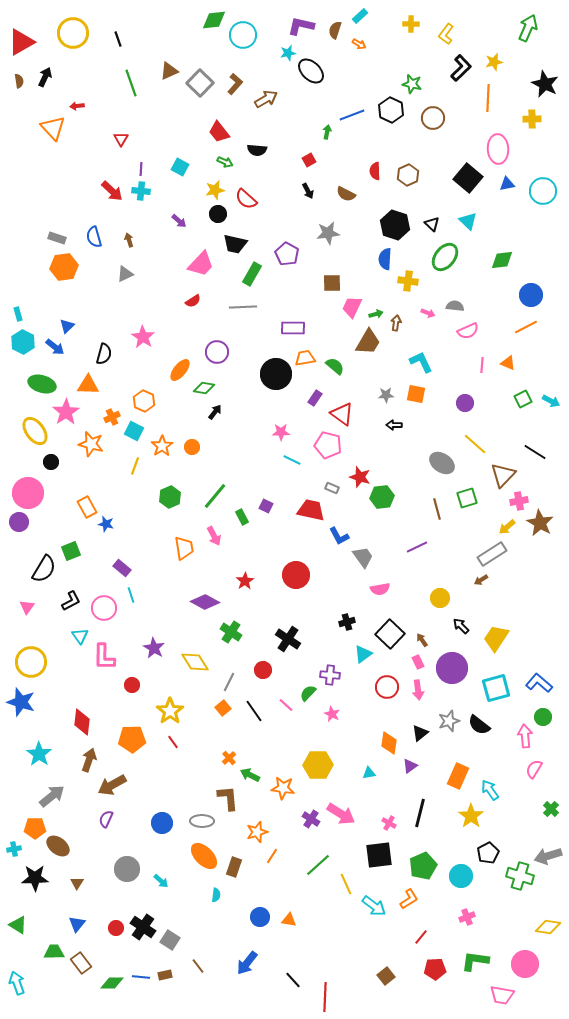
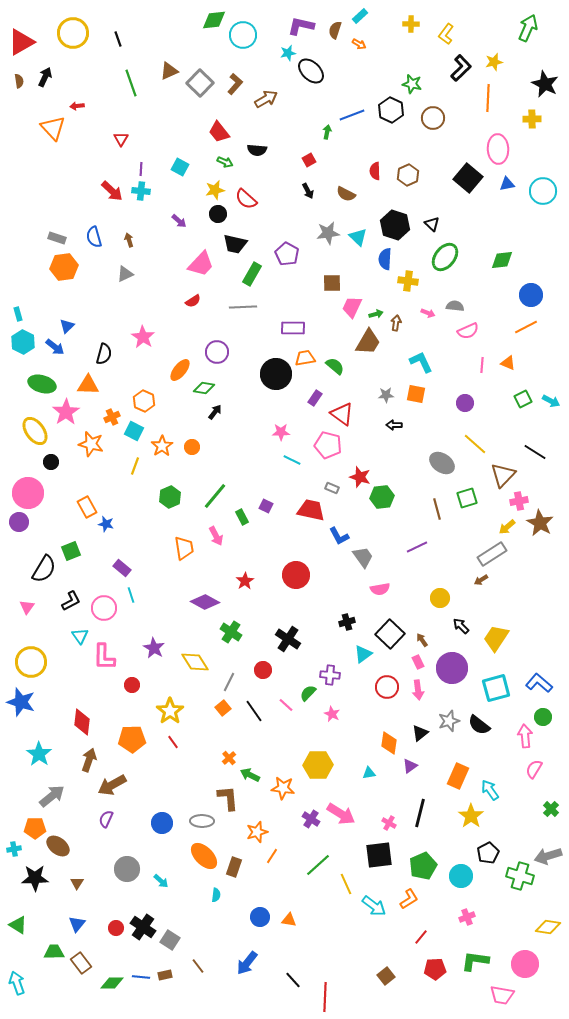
cyan triangle at (468, 221): moved 110 px left, 16 px down
pink arrow at (214, 536): moved 2 px right
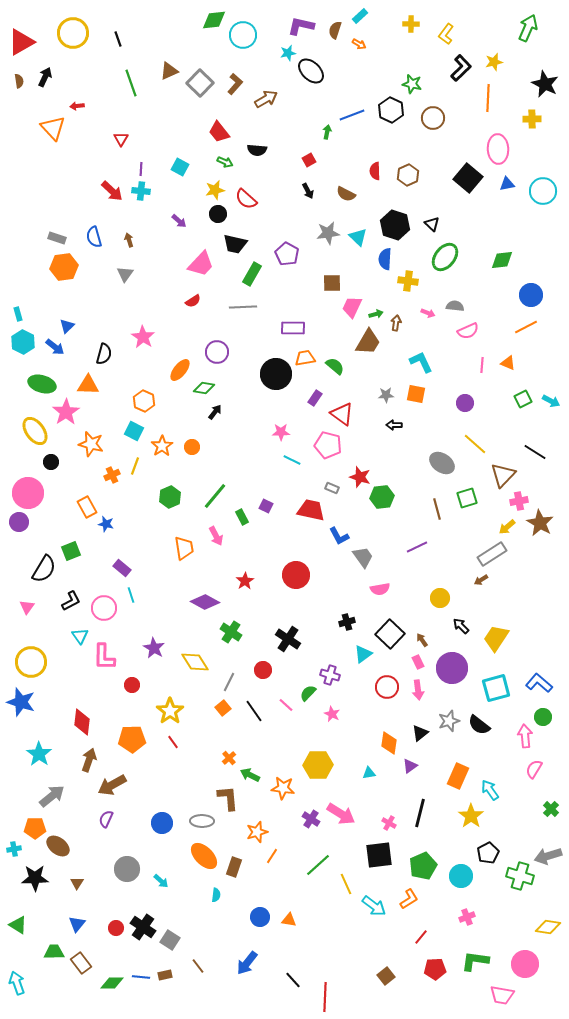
gray triangle at (125, 274): rotated 30 degrees counterclockwise
orange cross at (112, 417): moved 58 px down
purple cross at (330, 675): rotated 12 degrees clockwise
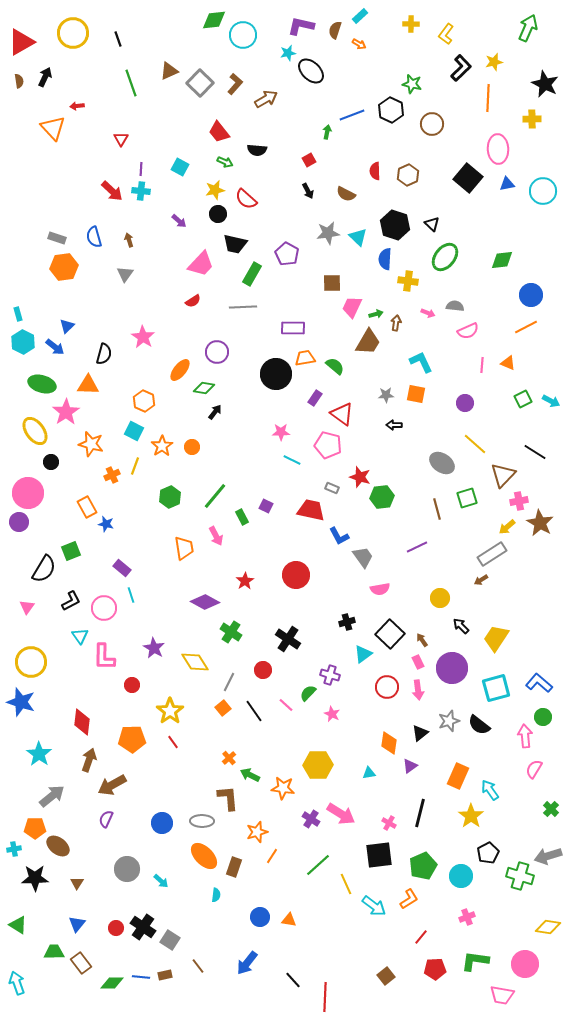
brown circle at (433, 118): moved 1 px left, 6 px down
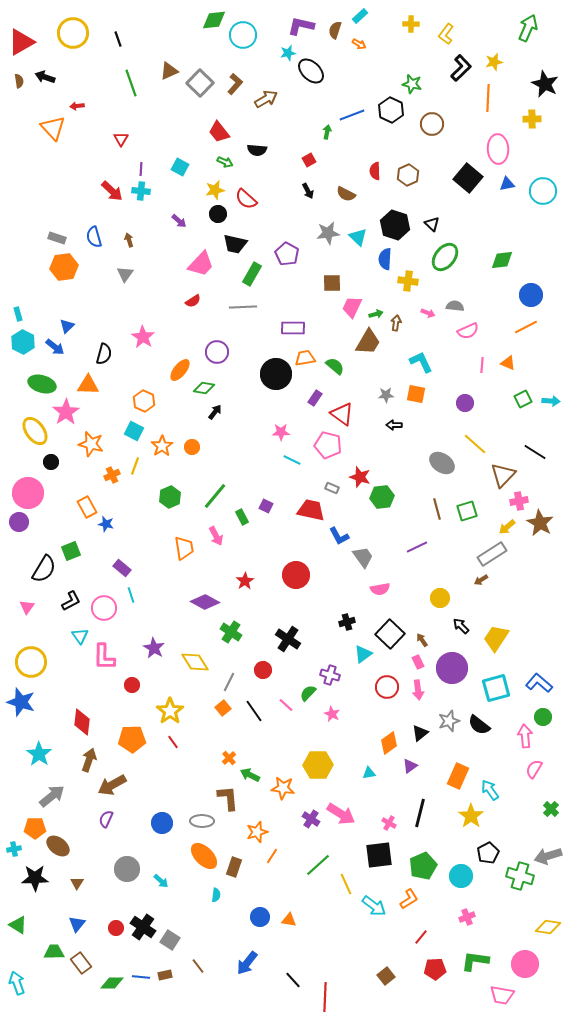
black arrow at (45, 77): rotated 96 degrees counterclockwise
cyan arrow at (551, 401): rotated 24 degrees counterclockwise
green square at (467, 498): moved 13 px down
orange diamond at (389, 743): rotated 45 degrees clockwise
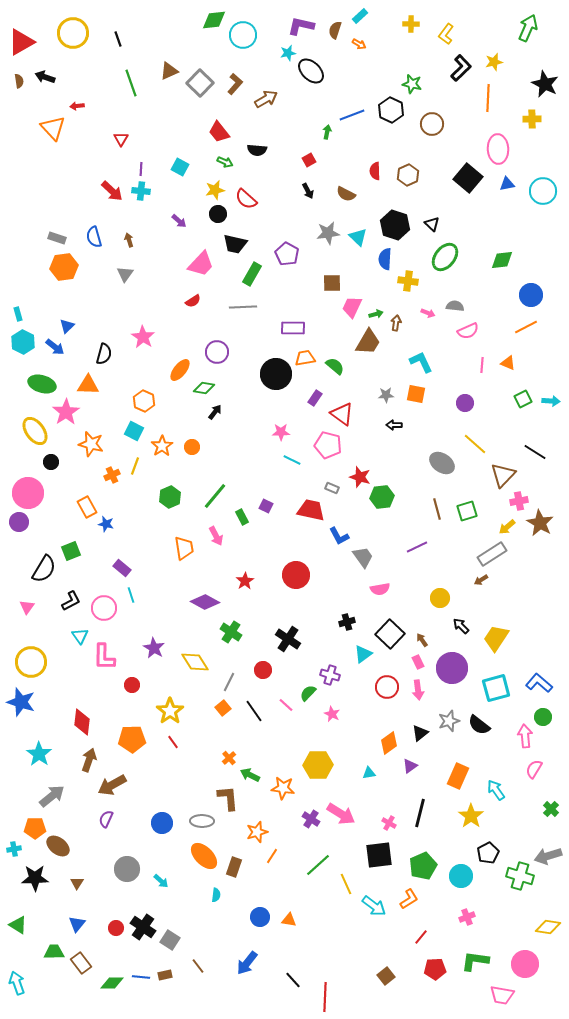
cyan arrow at (490, 790): moved 6 px right
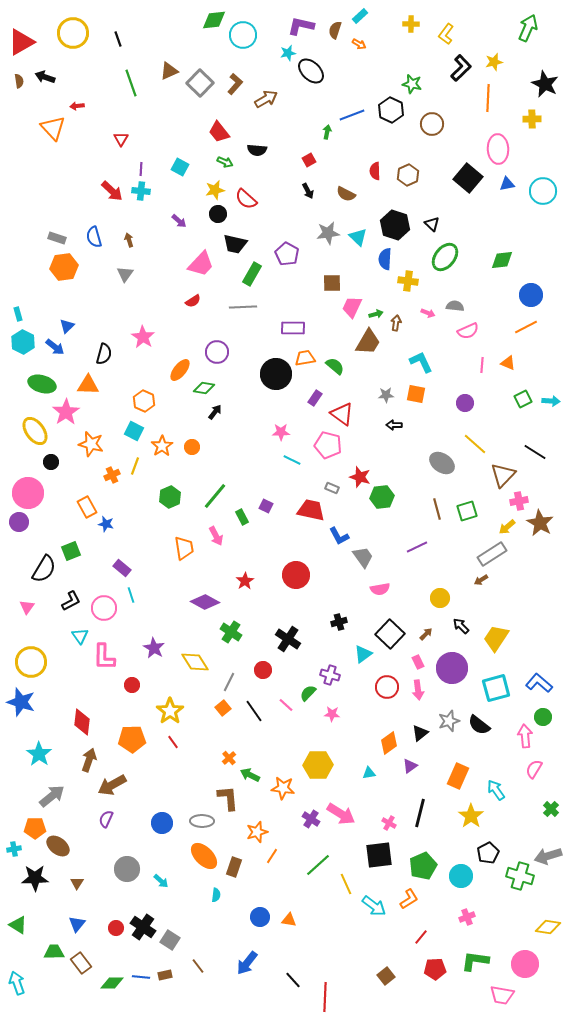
black cross at (347, 622): moved 8 px left
brown arrow at (422, 640): moved 4 px right, 6 px up; rotated 80 degrees clockwise
pink star at (332, 714): rotated 21 degrees counterclockwise
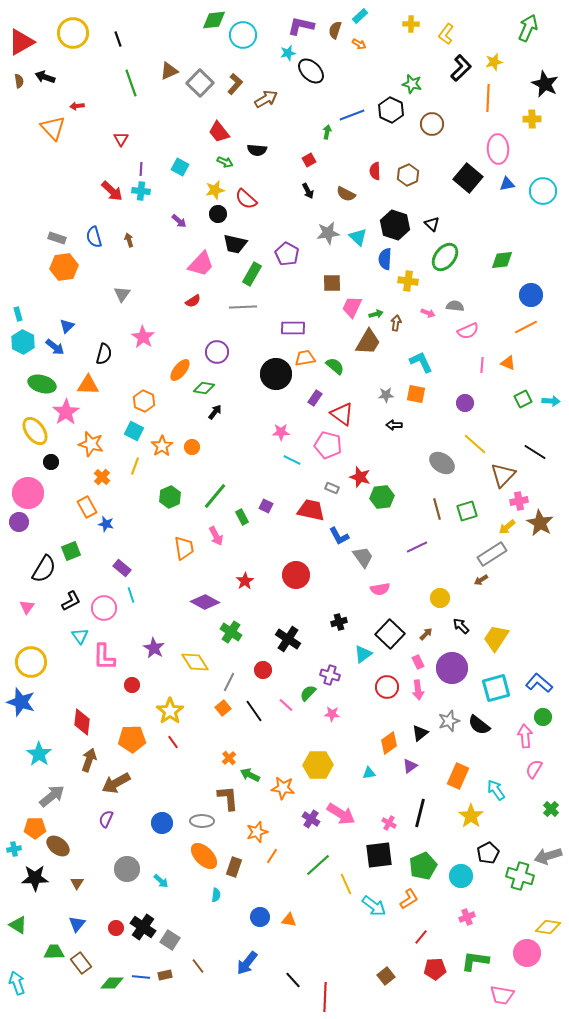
gray triangle at (125, 274): moved 3 px left, 20 px down
orange cross at (112, 475): moved 10 px left, 2 px down; rotated 21 degrees counterclockwise
brown arrow at (112, 785): moved 4 px right, 2 px up
pink circle at (525, 964): moved 2 px right, 11 px up
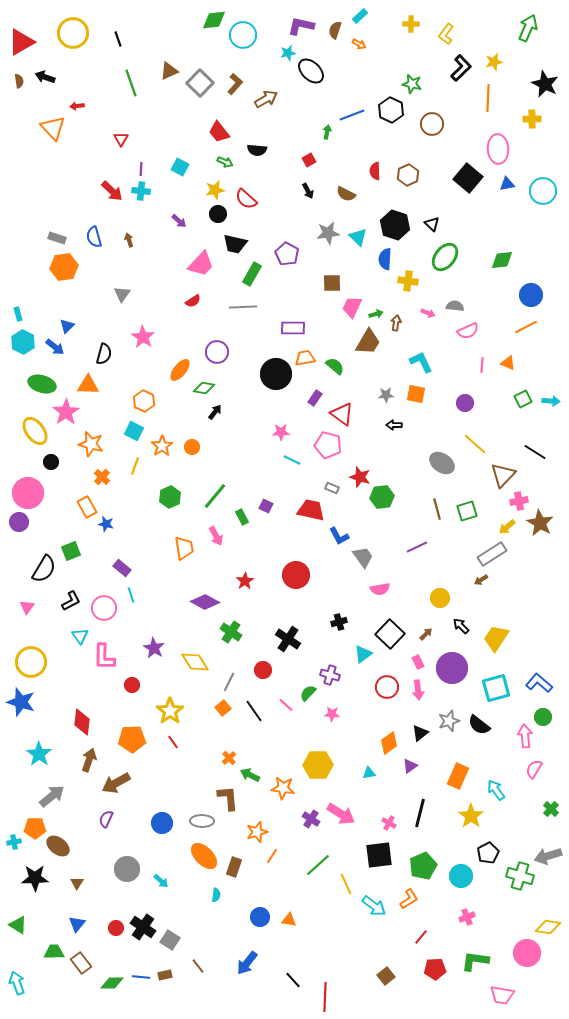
cyan cross at (14, 849): moved 7 px up
